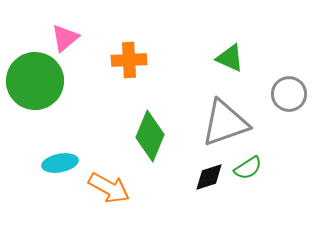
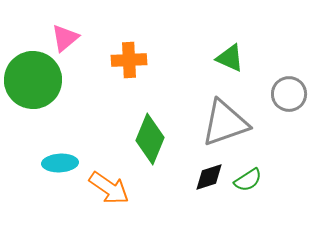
green circle: moved 2 px left, 1 px up
green diamond: moved 3 px down
cyan ellipse: rotated 8 degrees clockwise
green semicircle: moved 12 px down
orange arrow: rotated 6 degrees clockwise
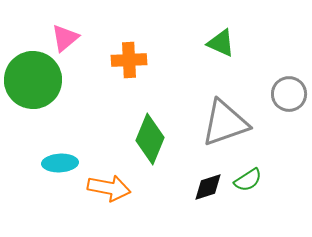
green triangle: moved 9 px left, 15 px up
black diamond: moved 1 px left, 10 px down
orange arrow: rotated 24 degrees counterclockwise
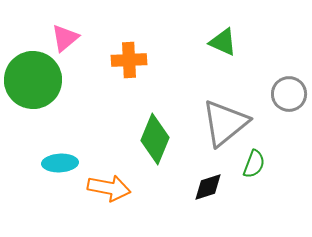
green triangle: moved 2 px right, 1 px up
gray triangle: rotated 20 degrees counterclockwise
green diamond: moved 5 px right
green semicircle: moved 6 px right, 16 px up; rotated 36 degrees counterclockwise
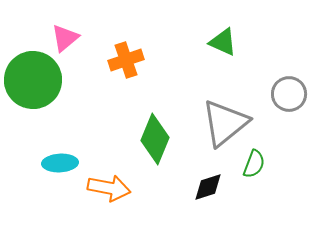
orange cross: moved 3 px left; rotated 16 degrees counterclockwise
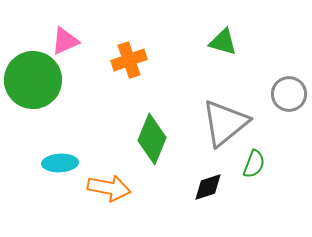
pink triangle: moved 3 px down; rotated 16 degrees clockwise
green triangle: rotated 8 degrees counterclockwise
orange cross: moved 3 px right
green diamond: moved 3 px left
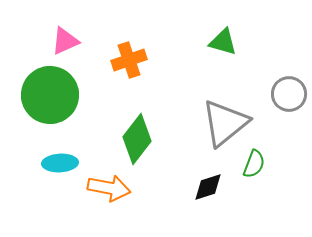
green circle: moved 17 px right, 15 px down
green diamond: moved 15 px left; rotated 15 degrees clockwise
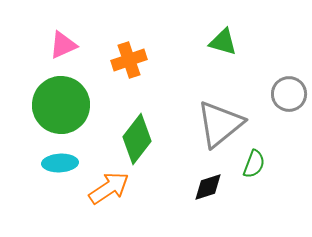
pink triangle: moved 2 px left, 4 px down
green circle: moved 11 px right, 10 px down
gray triangle: moved 5 px left, 1 px down
orange arrow: rotated 45 degrees counterclockwise
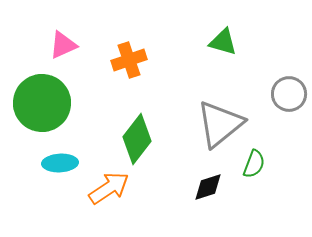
green circle: moved 19 px left, 2 px up
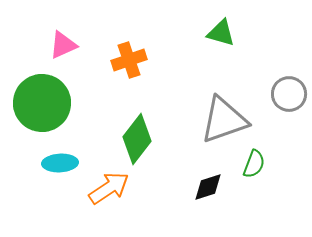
green triangle: moved 2 px left, 9 px up
gray triangle: moved 4 px right, 4 px up; rotated 20 degrees clockwise
